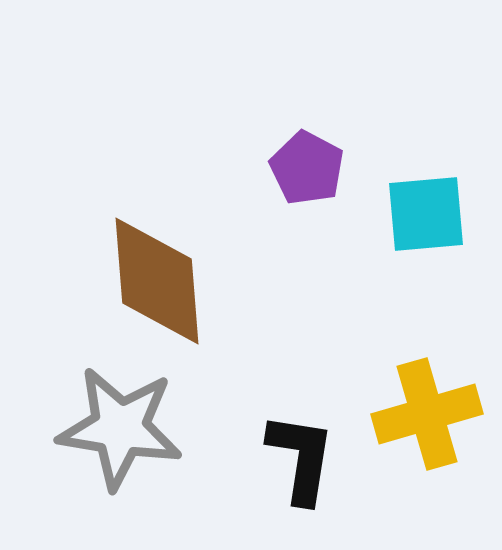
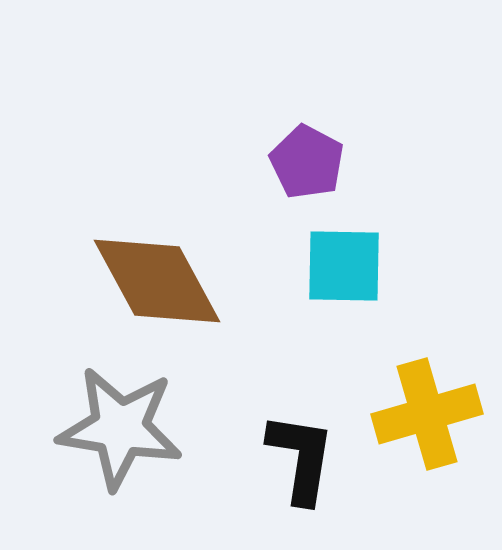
purple pentagon: moved 6 px up
cyan square: moved 82 px left, 52 px down; rotated 6 degrees clockwise
brown diamond: rotated 24 degrees counterclockwise
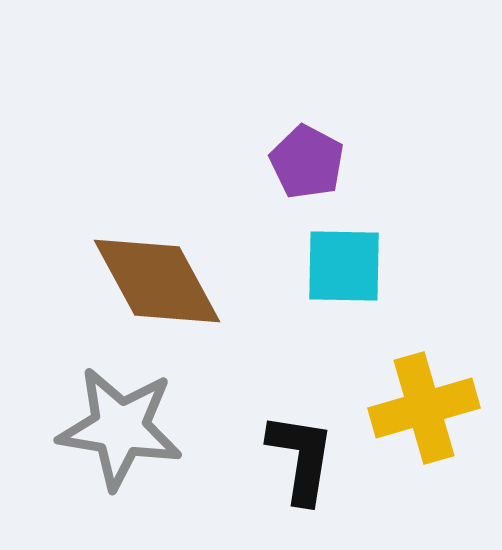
yellow cross: moved 3 px left, 6 px up
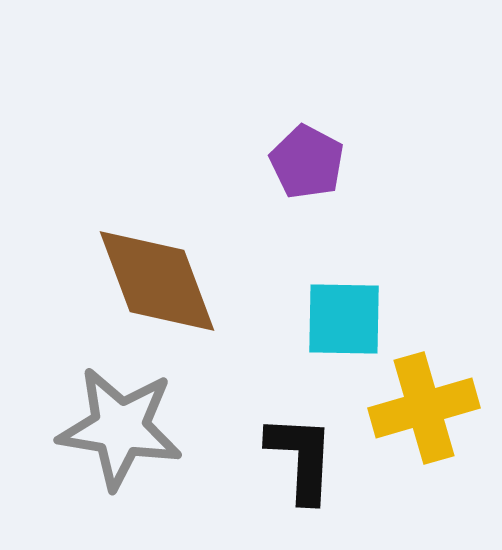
cyan square: moved 53 px down
brown diamond: rotated 8 degrees clockwise
black L-shape: rotated 6 degrees counterclockwise
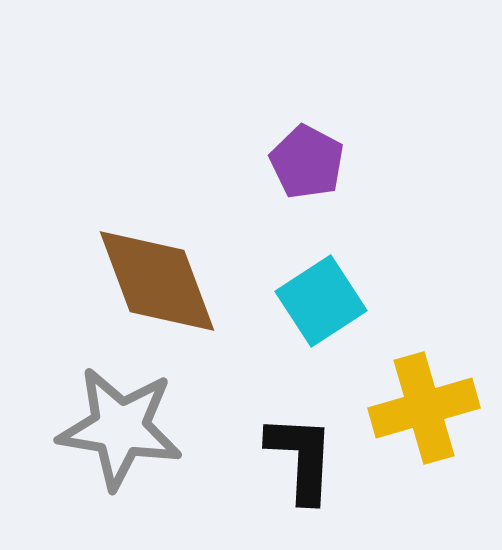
cyan square: moved 23 px left, 18 px up; rotated 34 degrees counterclockwise
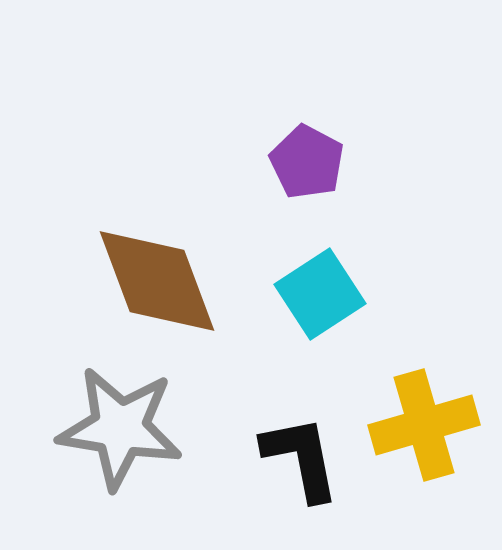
cyan square: moved 1 px left, 7 px up
yellow cross: moved 17 px down
black L-shape: rotated 14 degrees counterclockwise
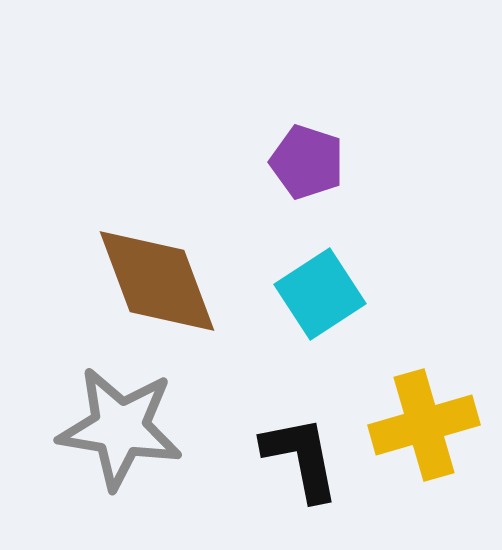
purple pentagon: rotated 10 degrees counterclockwise
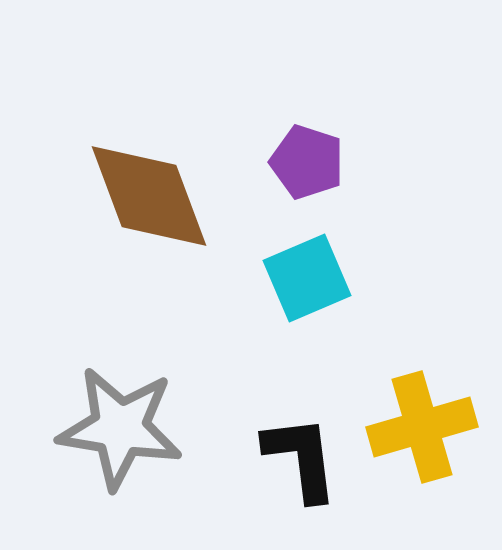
brown diamond: moved 8 px left, 85 px up
cyan square: moved 13 px left, 16 px up; rotated 10 degrees clockwise
yellow cross: moved 2 px left, 2 px down
black L-shape: rotated 4 degrees clockwise
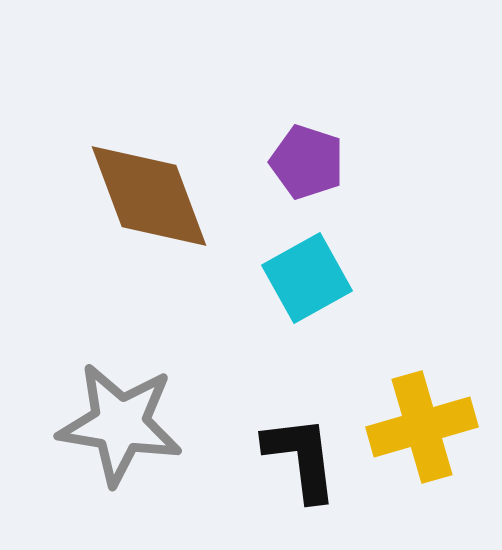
cyan square: rotated 6 degrees counterclockwise
gray star: moved 4 px up
